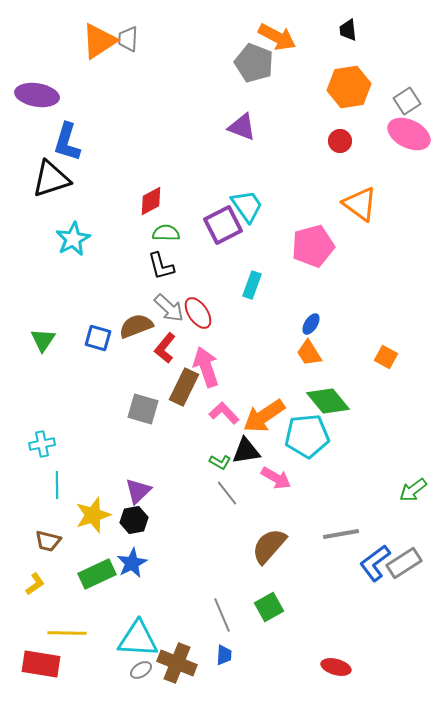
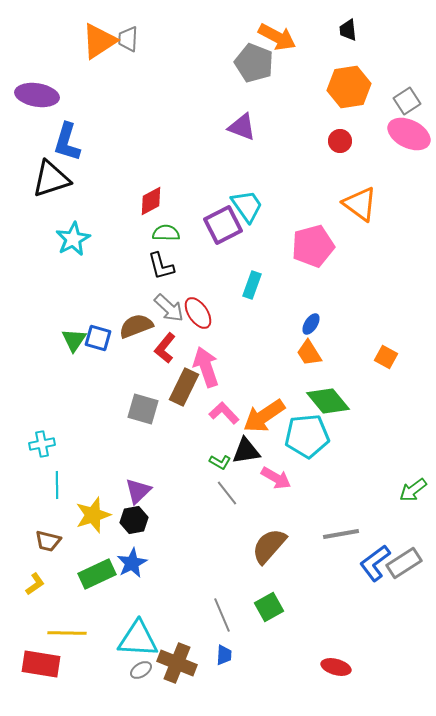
green triangle at (43, 340): moved 31 px right
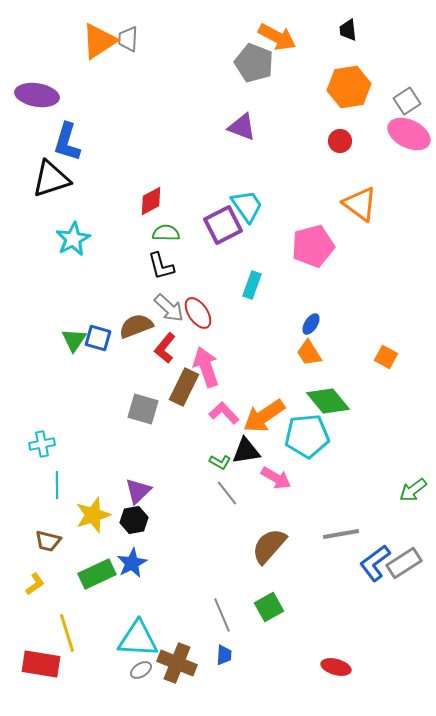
yellow line at (67, 633): rotated 72 degrees clockwise
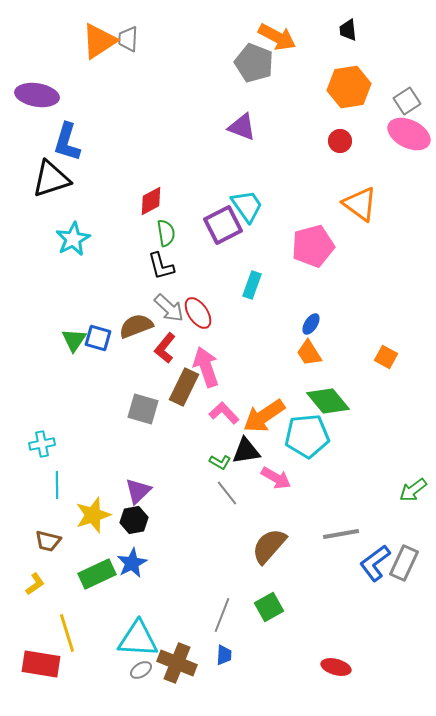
green semicircle at (166, 233): rotated 80 degrees clockwise
gray rectangle at (404, 563): rotated 32 degrees counterclockwise
gray line at (222, 615): rotated 44 degrees clockwise
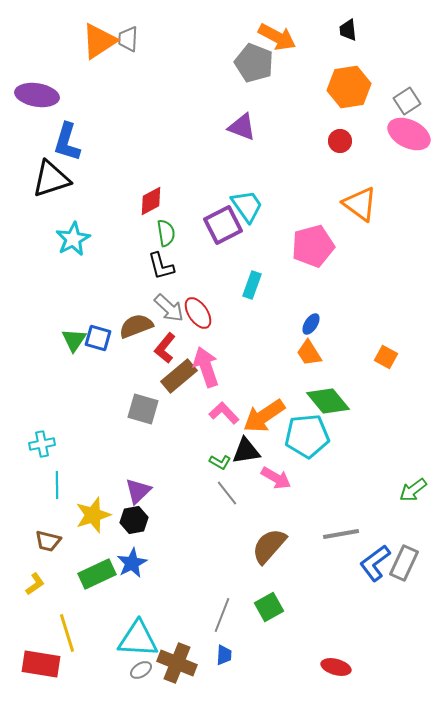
brown rectangle at (184, 387): moved 5 px left, 11 px up; rotated 24 degrees clockwise
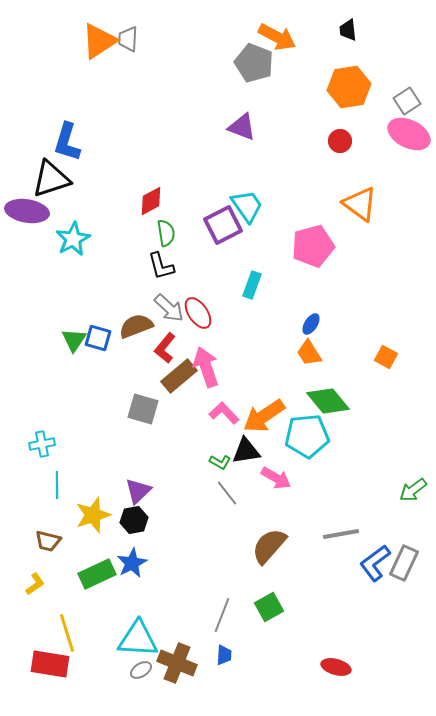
purple ellipse at (37, 95): moved 10 px left, 116 px down
red rectangle at (41, 664): moved 9 px right
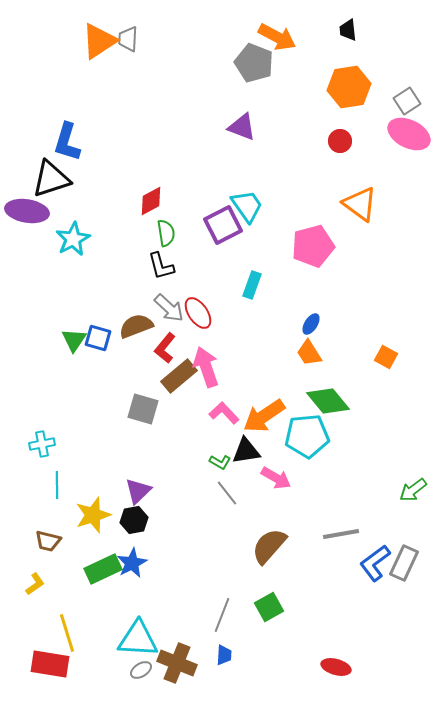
green rectangle at (97, 574): moved 6 px right, 5 px up
